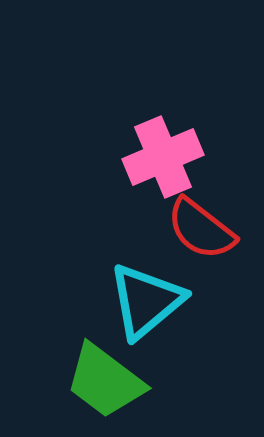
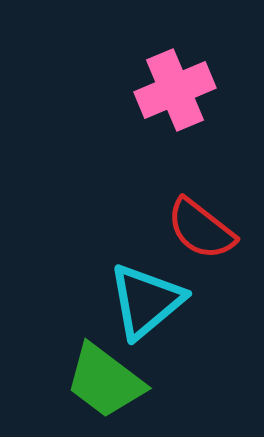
pink cross: moved 12 px right, 67 px up
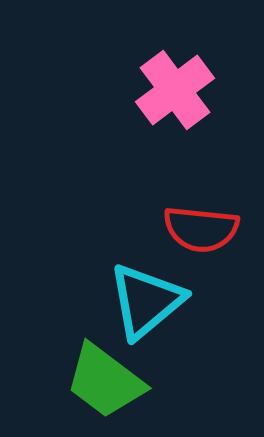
pink cross: rotated 14 degrees counterclockwise
red semicircle: rotated 32 degrees counterclockwise
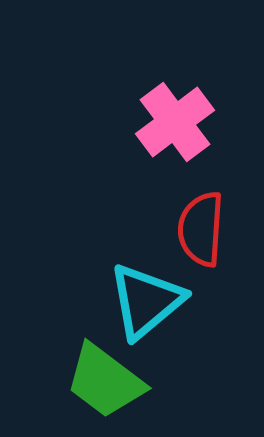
pink cross: moved 32 px down
red semicircle: rotated 88 degrees clockwise
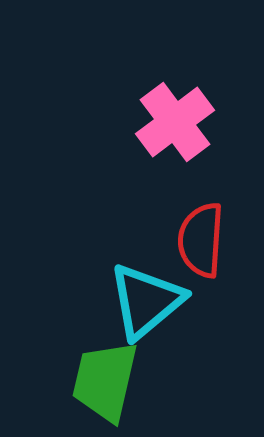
red semicircle: moved 11 px down
green trapezoid: rotated 66 degrees clockwise
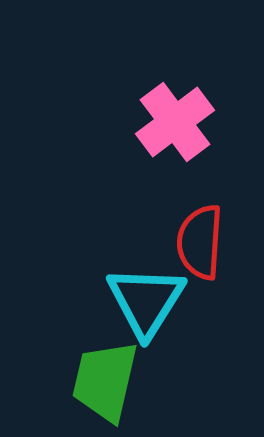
red semicircle: moved 1 px left, 2 px down
cyan triangle: rotated 18 degrees counterclockwise
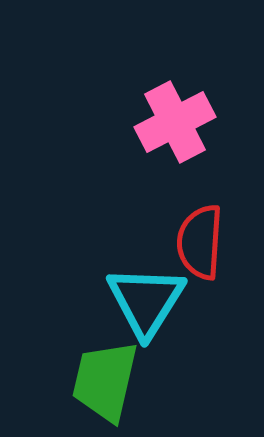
pink cross: rotated 10 degrees clockwise
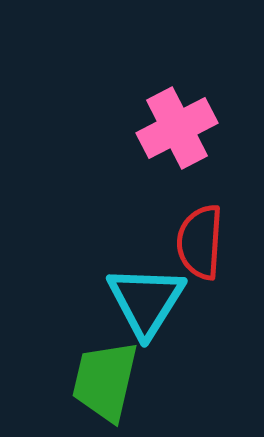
pink cross: moved 2 px right, 6 px down
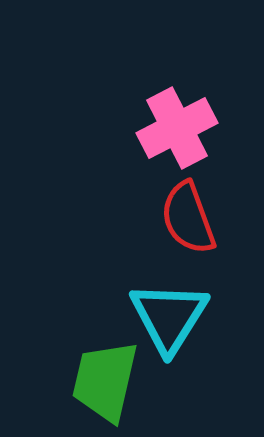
red semicircle: moved 12 px left, 24 px up; rotated 24 degrees counterclockwise
cyan triangle: moved 23 px right, 16 px down
